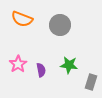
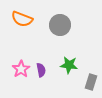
pink star: moved 3 px right, 5 px down
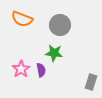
green star: moved 15 px left, 12 px up
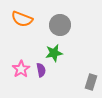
green star: rotated 18 degrees counterclockwise
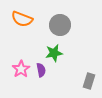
gray rectangle: moved 2 px left, 1 px up
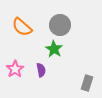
orange semicircle: moved 8 px down; rotated 20 degrees clockwise
green star: moved 4 px up; rotated 30 degrees counterclockwise
pink star: moved 6 px left
gray rectangle: moved 2 px left, 2 px down
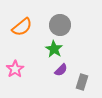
orange semicircle: rotated 80 degrees counterclockwise
purple semicircle: moved 20 px right; rotated 56 degrees clockwise
gray rectangle: moved 5 px left, 1 px up
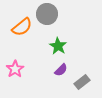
gray circle: moved 13 px left, 11 px up
green star: moved 4 px right, 3 px up
gray rectangle: rotated 35 degrees clockwise
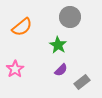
gray circle: moved 23 px right, 3 px down
green star: moved 1 px up
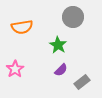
gray circle: moved 3 px right
orange semicircle: rotated 30 degrees clockwise
